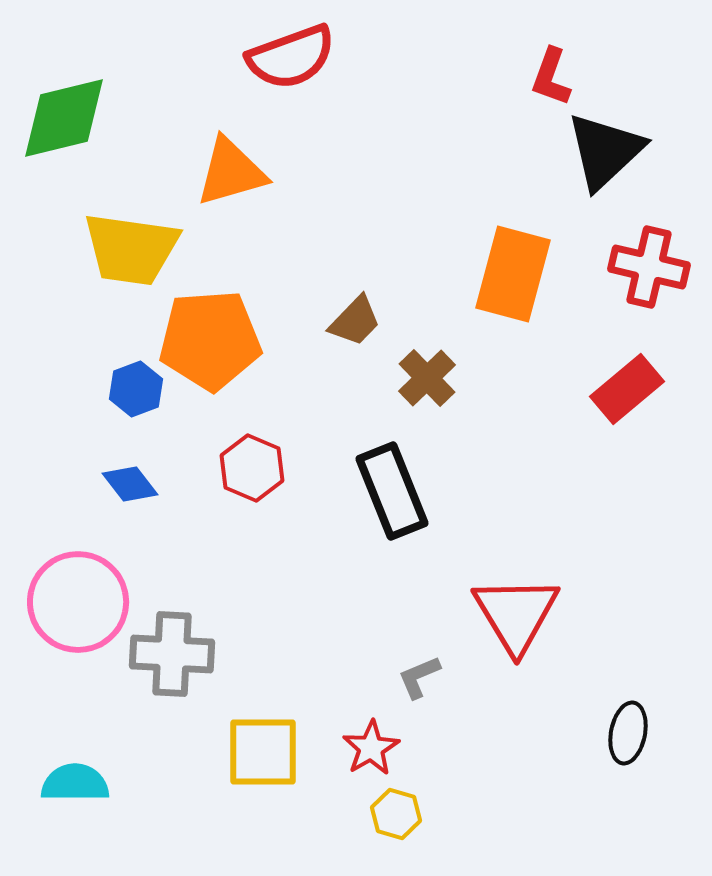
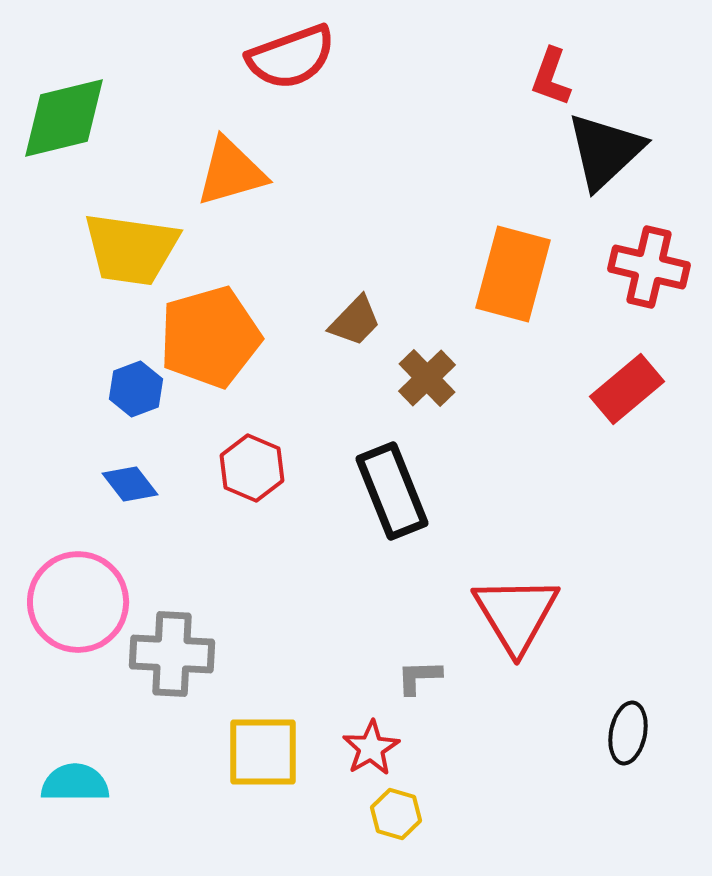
orange pentagon: moved 3 px up; rotated 12 degrees counterclockwise
gray L-shape: rotated 21 degrees clockwise
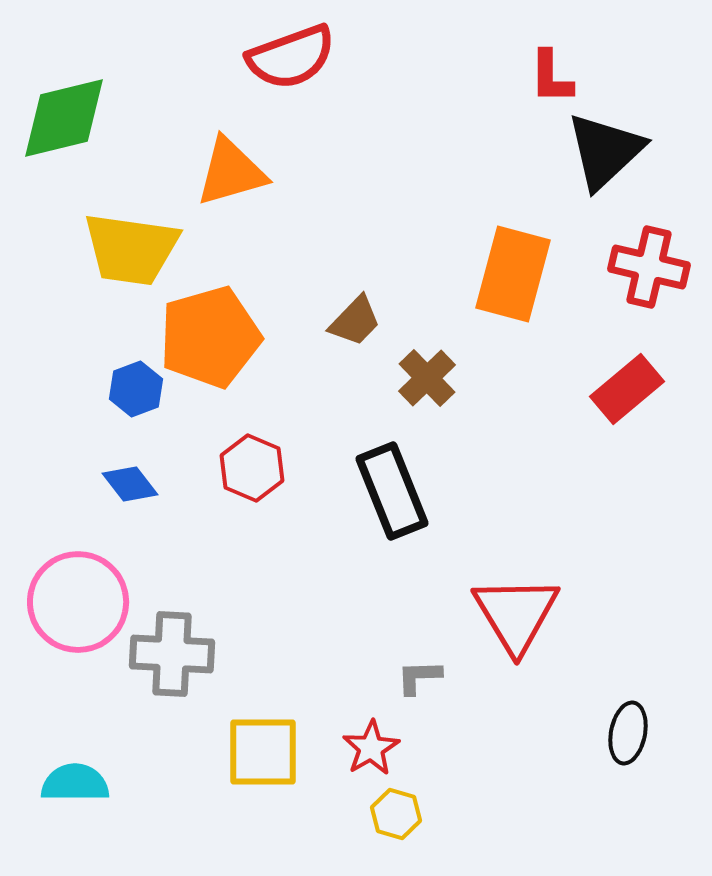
red L-shape: rotated 20 degrees counterclockwise
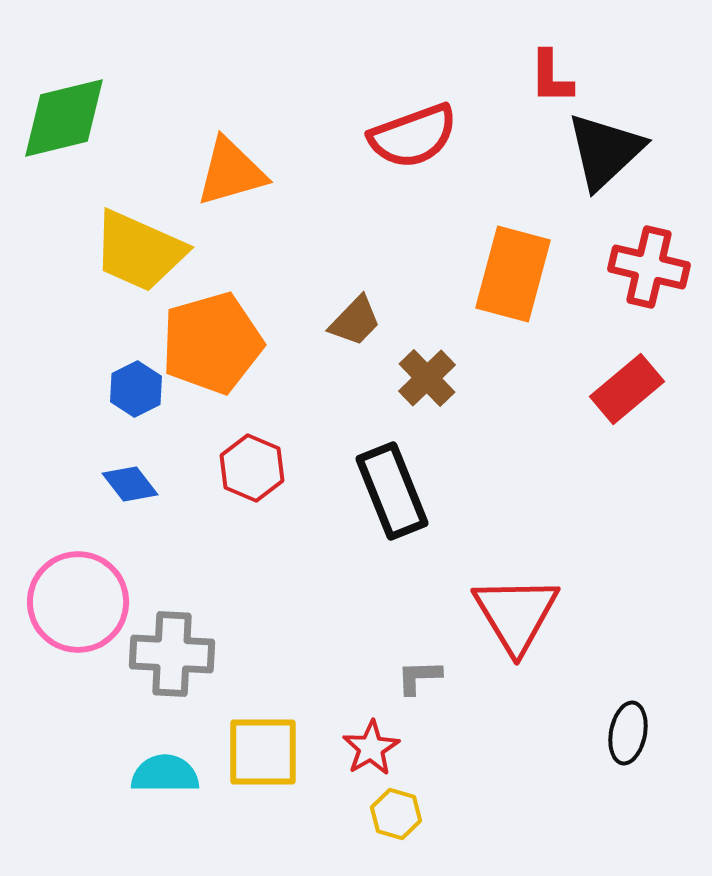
red semicircle: moved 122 px right, 79 px down
yellow trapezoid: moved 8 px right, 2 px down; rotated 16 degrees clockwise
orange pentagon: moved 2 px right, 6 px down
blue hexagon: rotated 6 degrees counterclockwise
cyan semicircle: moved 90 px right, 9 px up
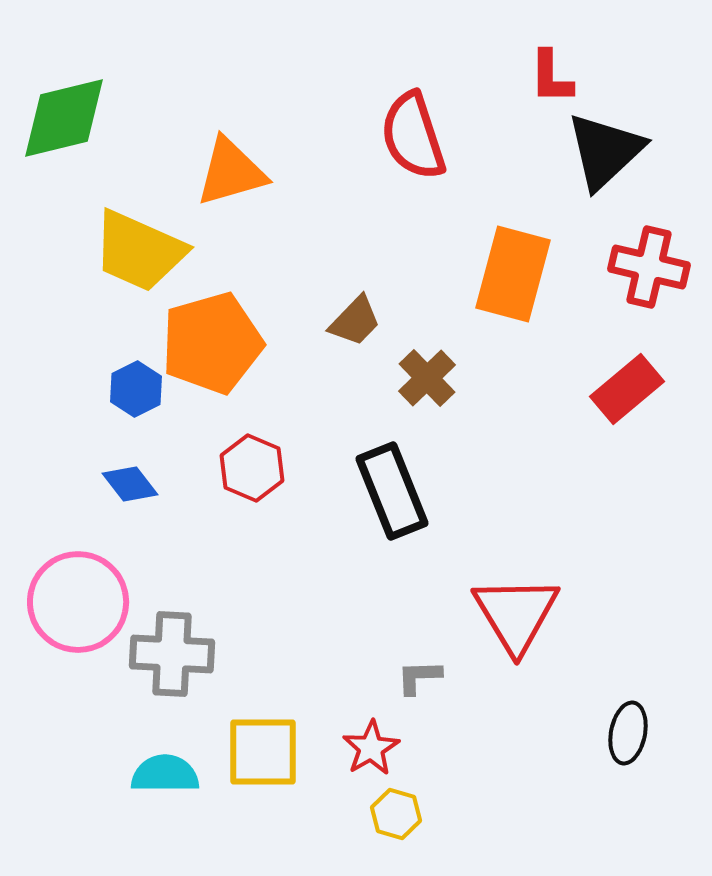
red semicircle: rotated 92 degrees clockwise
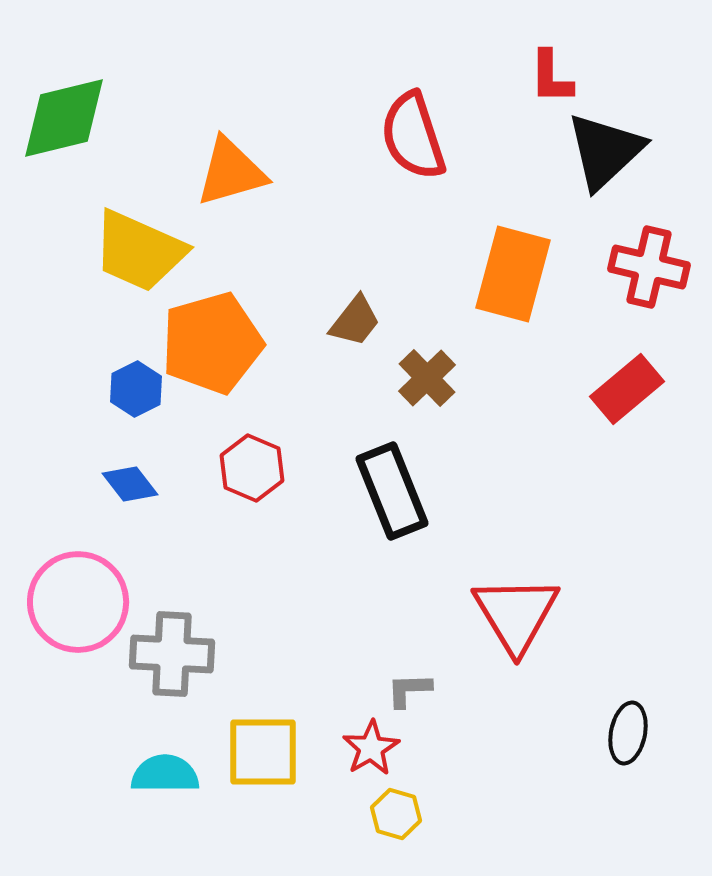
brown trapezoid: rotated 6 degrees counterclockwise
gray L-shape: moved 10 px left, 13 px down
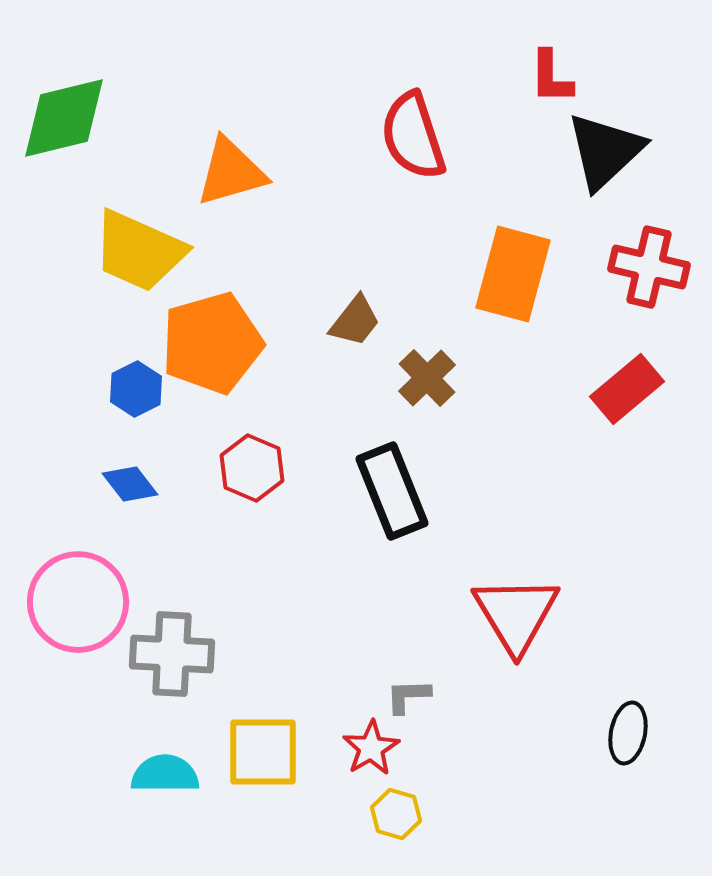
gray L-shape: moved 1 px left, 6 px down
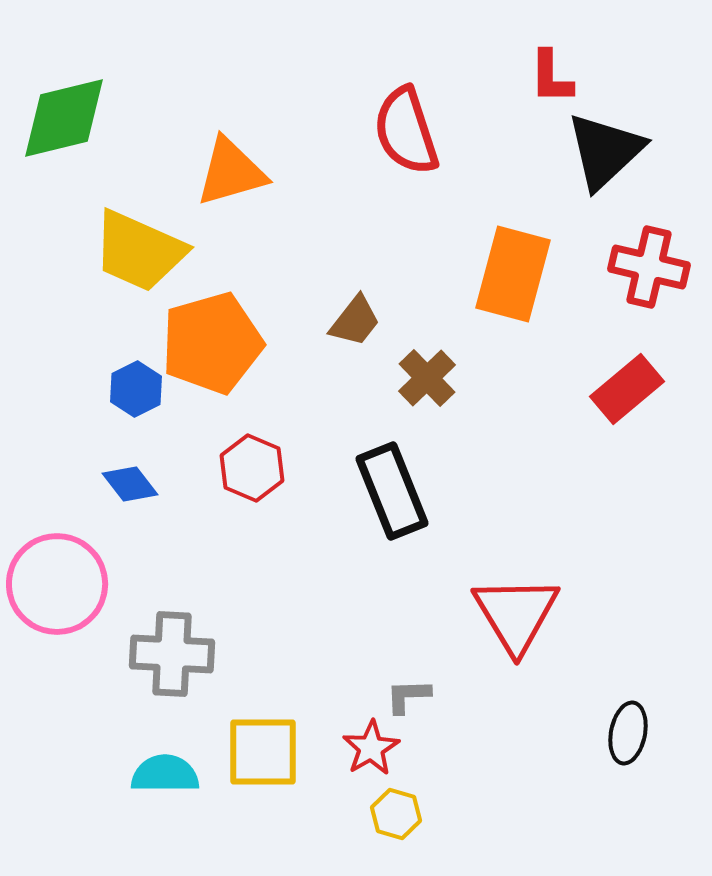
red semicircle: moved 7 px left, 5 px up
pink circle: moved 21 px left, 18 px up
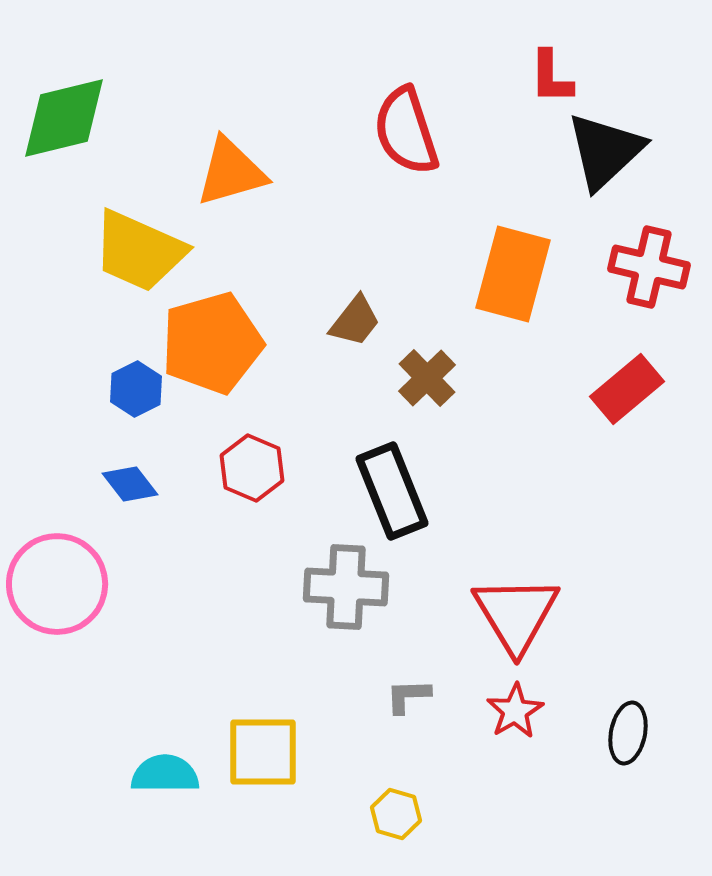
gray cross: moved 174 px right, 67 px up
red star: moved 144 px right, 37 px up
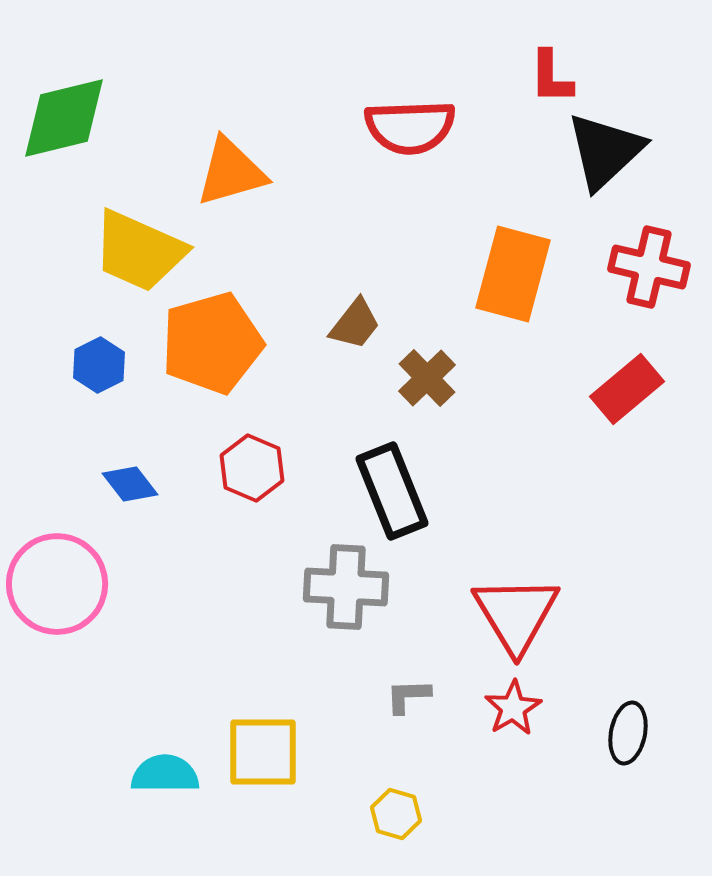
red semicircle: moved 4 px right, 4 px up; rotated 74 degrees counterclockwise
brown trapezoid: moved 3 px down
blue hexagon: moved 37 px left, 24 px up
red star: moved 2 px left, 3 px up
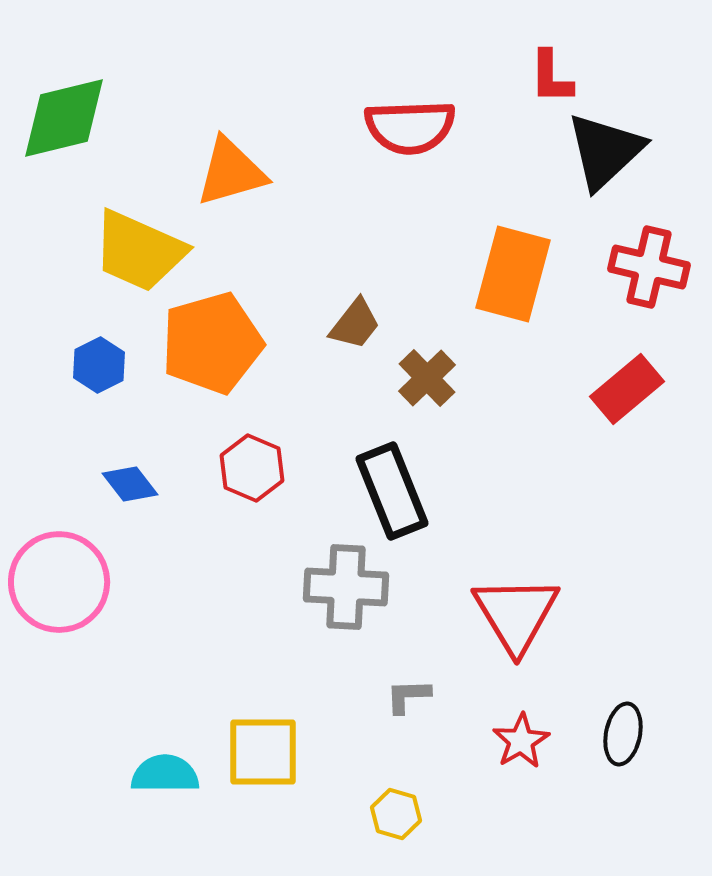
pink circle: moved 2 px right, 2 px up
red star: moved 8 px right, 33 px down
black ellipse: moved 5 px left, 1 px down
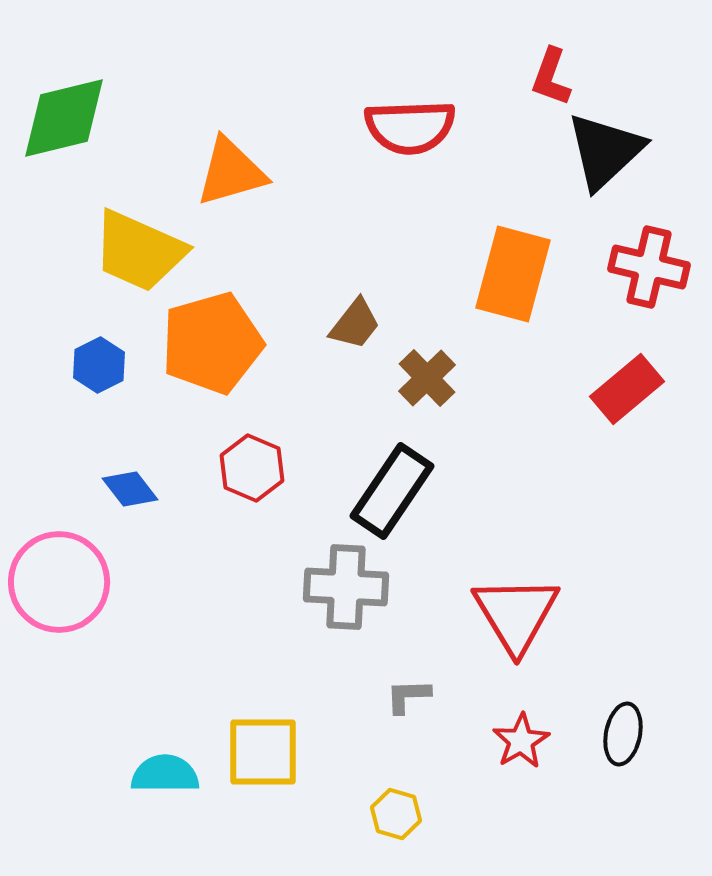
red L-shape: rotated 20 degrees clockwise
blue diamond: moved 5 px down
black rectangle: rotated 56 degrees clockwise
